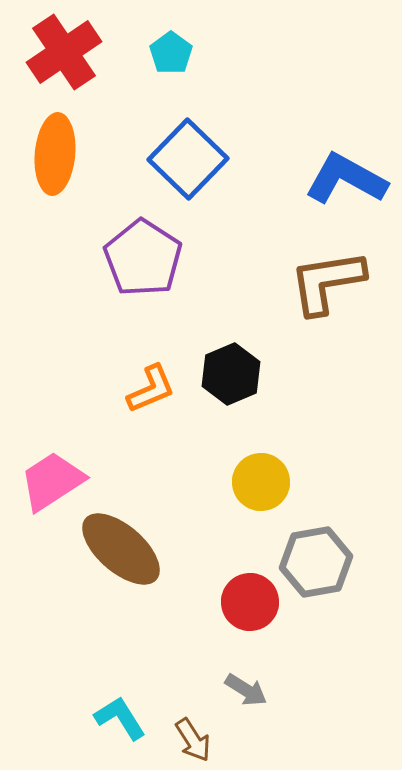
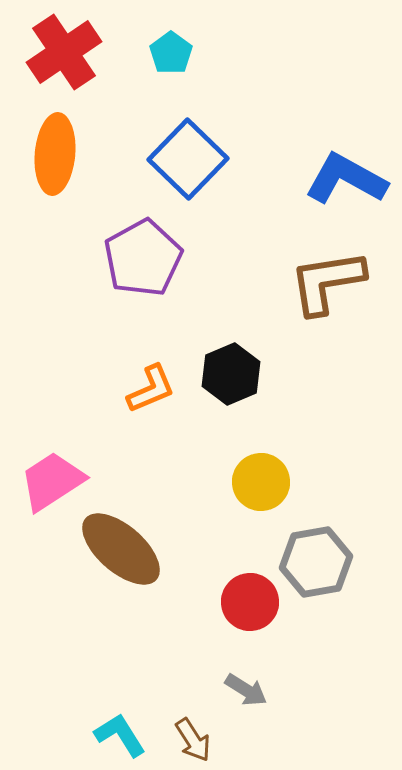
purple pentagon: rotated 10 degrees clockwise
cyan L-shape: moved 17 px down
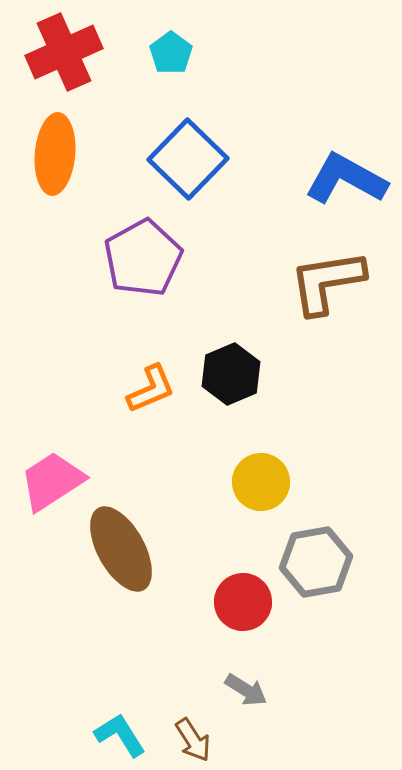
red cross: rotated 10 degrees clockwise
brown ellipse: rotated 20 degrees clockwise
red circle: moved 7 px left
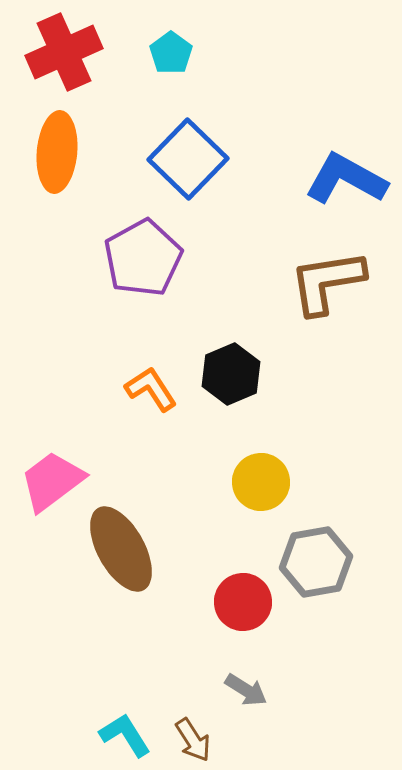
orange ellipse: moved 2 px right, 2 px up
orange L-shape: rotated 100 degrees counterclockwise
pink trapezoid: rotated 4 degrees counterclockwise
cyan L-shape: moved 5 px right
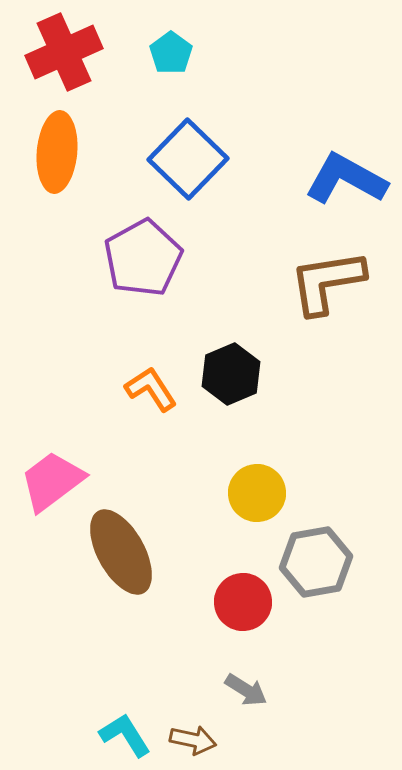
yellow circle: moved 4 px left, 11 px down
brown ellipse: moved 3 px down
brown arrow: rotated 45 degrees counterclockwise
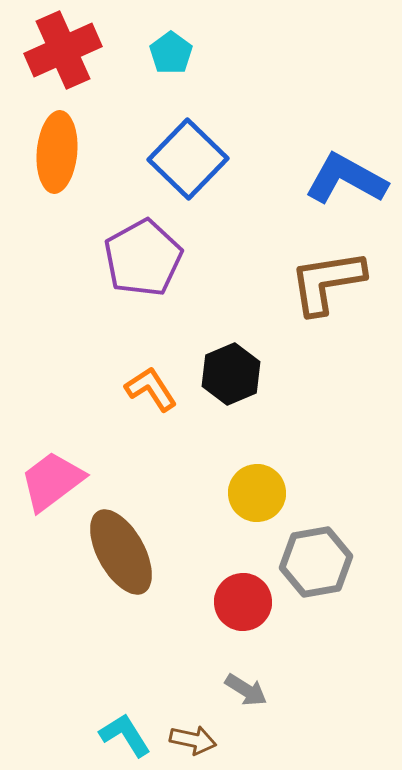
red cross: moved 1 px left, 2 px up
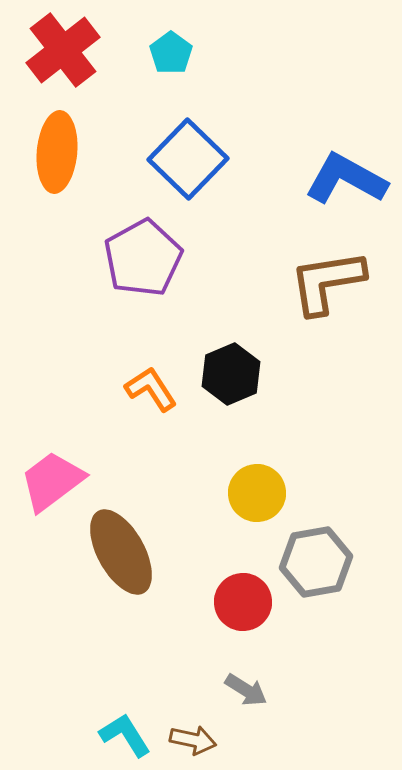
red cross: rotated 14 degrees counterclockwise
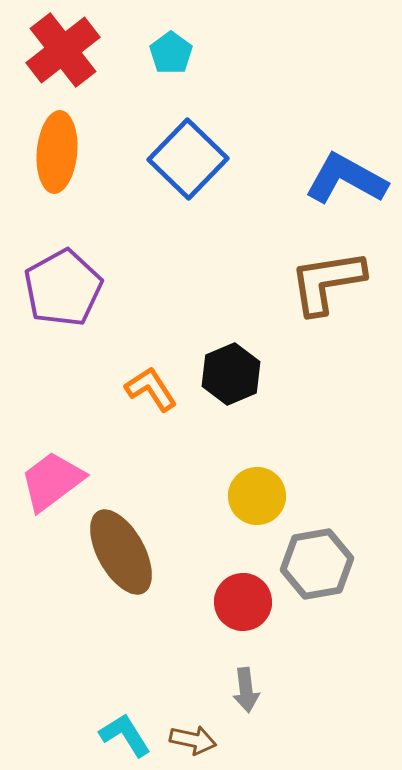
purple pentagon: moved 80 px left, 30 px down
yellow circle: moved 3 px down
gray hexagon: moved 1 px right, 2 px down
gray arrow: rotated 51 degrees clockwise
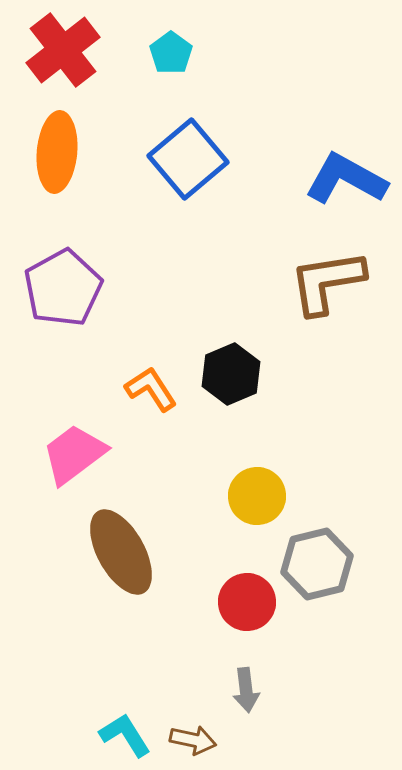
blue square: rotated 6 degrees clockwise
pink trapezoid: moved 22 px right, 27 px up
gray hexagon: rotated 4 degrees counterclockwise
red circle: moved 4 px right
